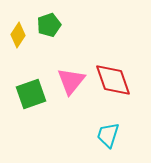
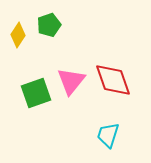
green square: moved 5 px right, 1 px up
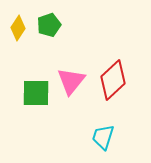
yellow diamond: moved 7 px up
red diamond: rotated 66 degrees clockwise
green square: rotated 20 degrees clockwise
cyan trapezoid: moved 5 px left, 2 px down
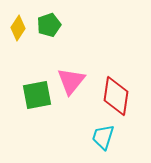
red diamond: moved 3 px right, 16 px down; rotated 39 degrees counterclockwise
green square: moved 1 px right, 2 px down; rotated 12 degrees counterclockwise
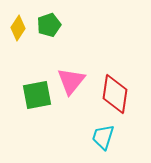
red diamond: moved 1 px left, 2 px up
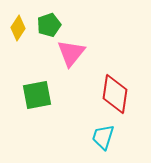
pink triangle: moved 28 px up
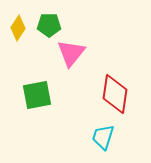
green pentagon: rotated 20 degrees clockwise
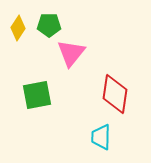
cyan trapezoid: moved 2 px left; rotated 16 degrees counterclockwise
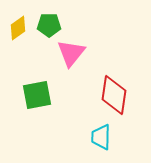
yellow diamond: rotated 20 degrees clockwise
red diamond: moved 1 px left, 1 px down
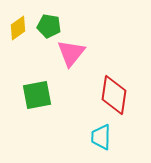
green pentagon: moved 1 px down; rotated 10 degrees clockwise
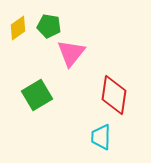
green square: rotated 20 degrees counterclockwise
